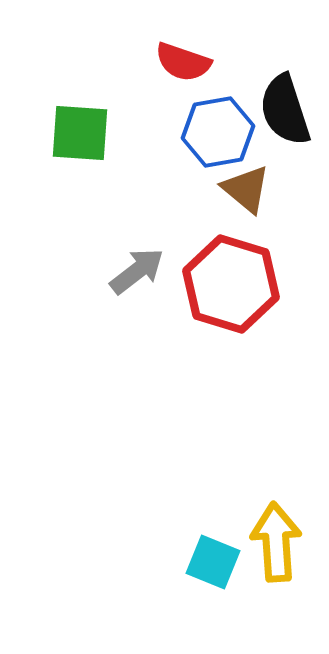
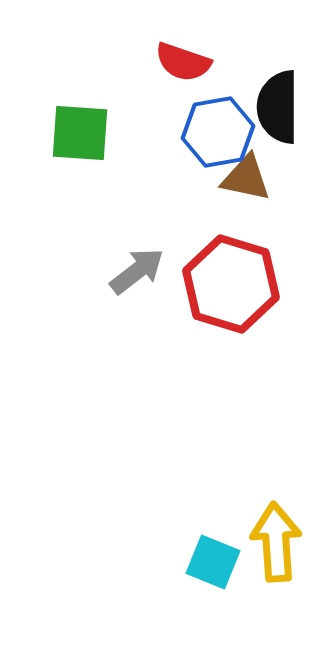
black semicircle: moved 7 px left, 3 px up; rotated 18 degrees clockwise
brown triangle: moved 11 px up; rotated 28 degrees counterclockwise
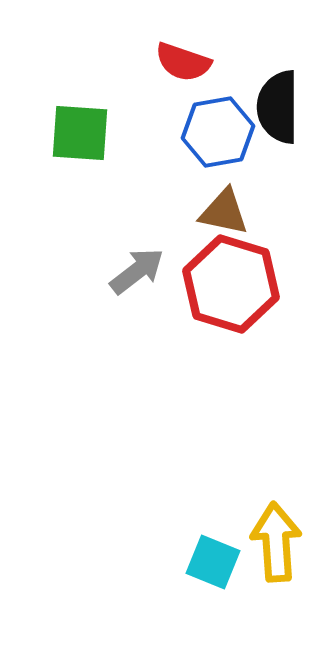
brown triangle: moved 22 px left, 34 px down
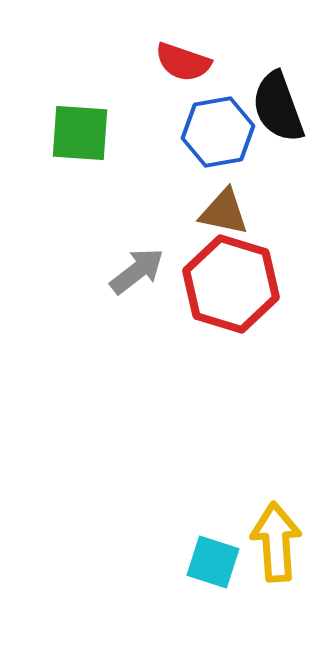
black semicircle: rotated 20 degrees counterclockwise
cyan square: rotated 4 degrees counterclockwise
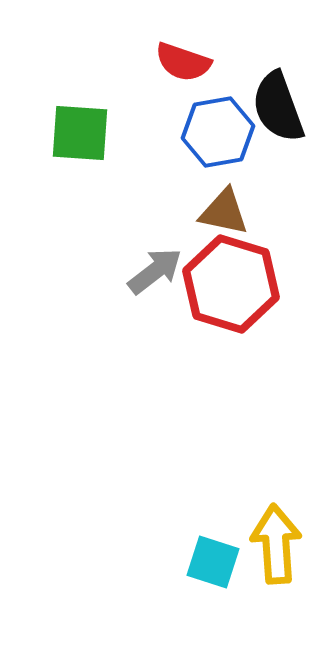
gray arrow: moved 18 px right
yellow arrow: moved 2 px down
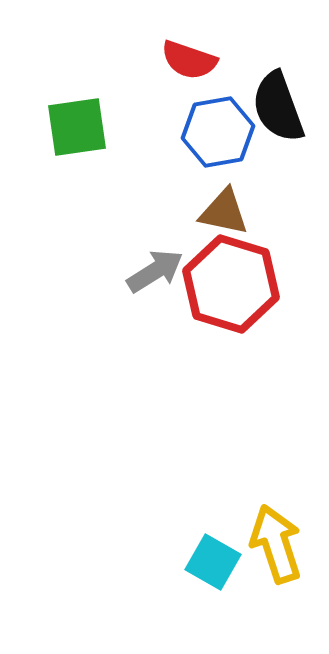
red semicircle: moved 6 px right, 2 px up
green square: moved 3 px left, 6 px up; rotated 12 degrees counterclockwise
gray arrow: rotated 6 degrees clockwise
yellow arrow: rotated 14 degrees counterclockwise
cyan square: rotated 12 degrees clockwise
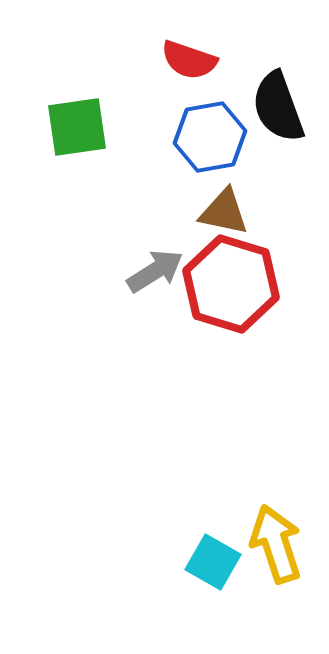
blue hexagon: moved 8 px left, 5 px down
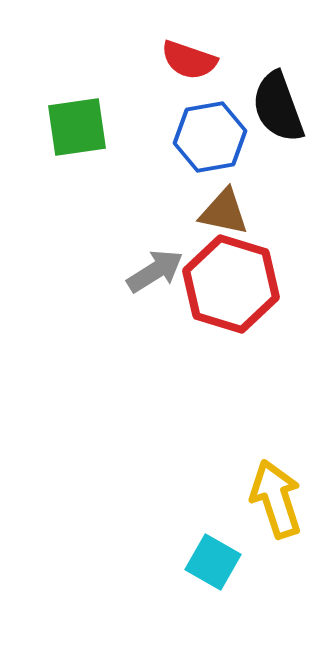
yellow arrow: moved 45 px up
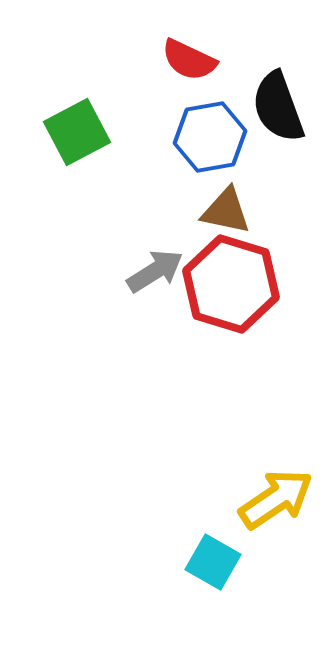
red semicircle: rotated 6 degrees clockwise
green square: moved 5 px down; rotated 20 degrees counterclockwise
brown triangle: moved 2 px right, 1 px up
yellow arrow: rotated 74 degrees clockwise
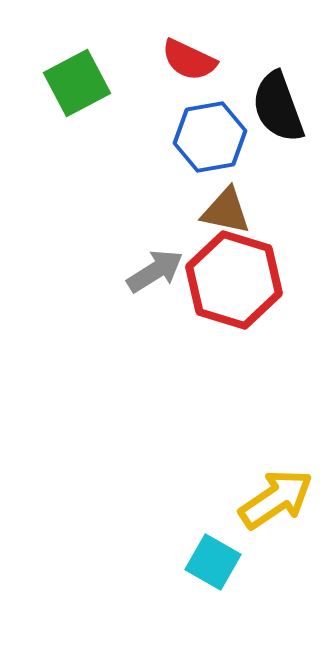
green square: moved 49 px up
red hexagon: moved 3 px right, 4 px up
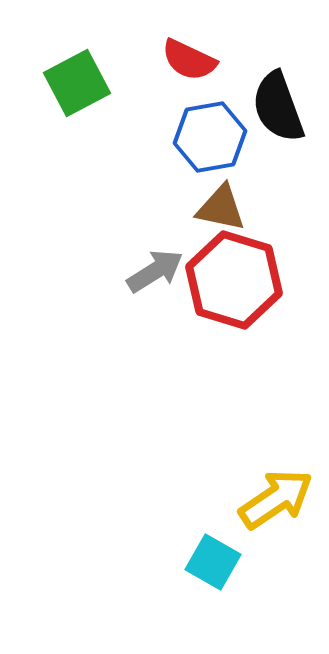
brown triangle: moved 5 px left, 3 px up
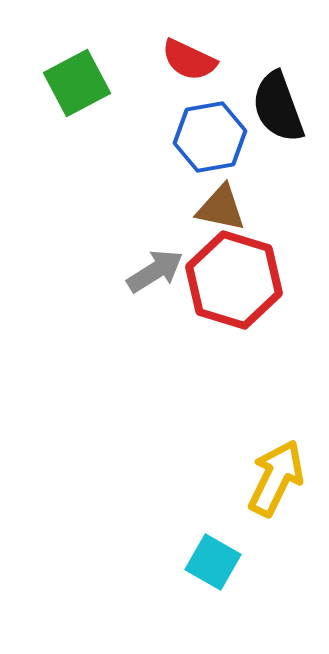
yellow arrow: moved 21 px up; rotated 30 degrees counterclockwise
